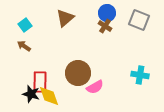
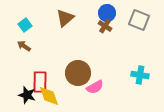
black star: moved 4 px left, 1 px down
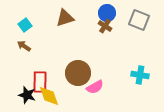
brown triangle: rotated 24 degrees clockwise
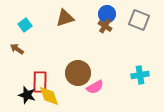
blue circle: moved 1 px down
brown arrow: moved 7 px left, 3 px down
cyan cross: rotated 18 degrees counterclockwise
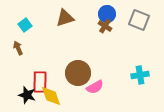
brown arrow: moved 1 px right, 1 px up; rotated 32 degrees clockwise
yellow diamond: moved 2 px right
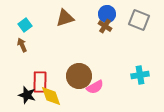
brown arrow: moved 4 px right, 3 px up
brown circle: moved 1 px right, 3 px down
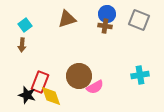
brown triangle: moved 2 px right, 1 px down
brown cross: rotated 24 degrees counterclockwise
brown arrow: rotated 152 degrees counterclockwise
red rectangle: rotated 20 degrees clockwise
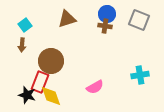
brown circle: moved 28 px left, 15 px up
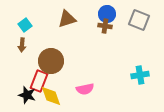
red rectangle: moved 1 px left, 1 px up
pink semicircle: moved 10 px left, 2 px down; rotated 18 degrees clockwise
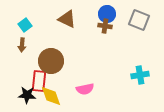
brown triangle: rotated 42 degrees clockwise
red rectangle: rotated 15 degrees counterclockwise
black star: rotated 12 degrees counterclockwise
